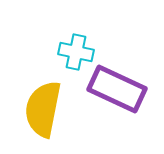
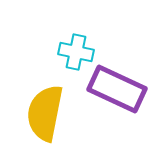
yellow semicircle: moved 2 px right, 4 px down
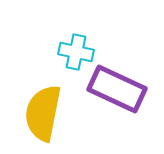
yellow semicircle: moved 2 px left
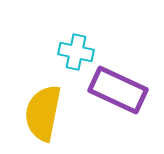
purple rectangle: moved 1 px right, 1 px down
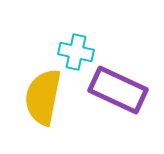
yellow semicircle: moved 16 px up
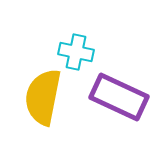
purple rectangle: moved 1 px right, 7 px down
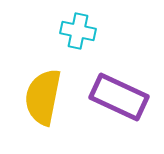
cyan cross: moved 2 px right, 21 px up
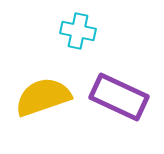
yellow semicircle: rotated 60 degrees clockwise
